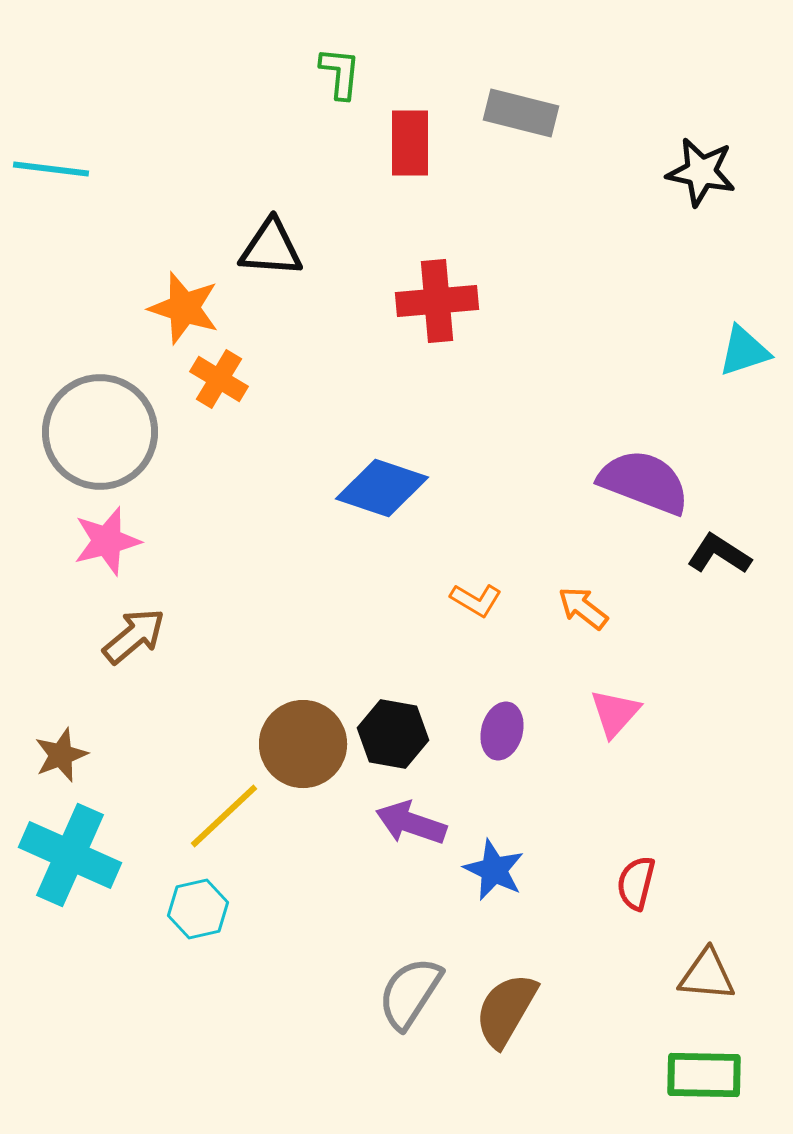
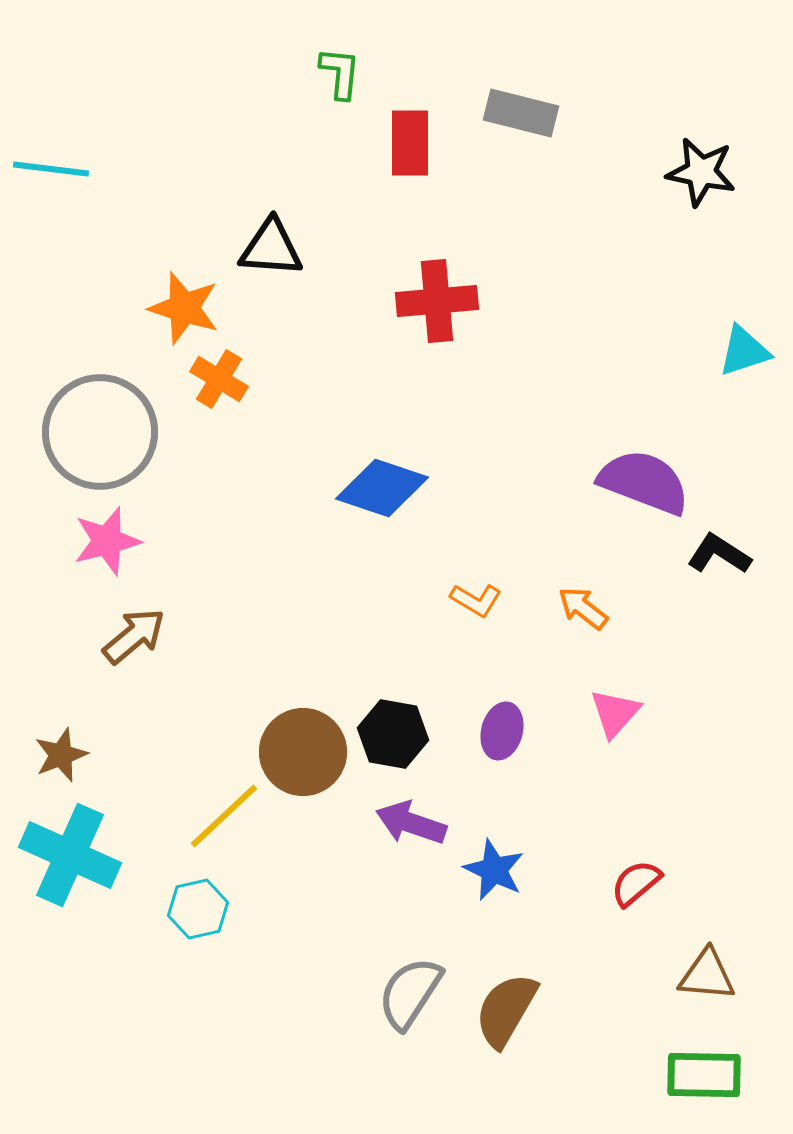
brown circle: moved 8 px down
red semicircle: rotated 36 degrees clockwise
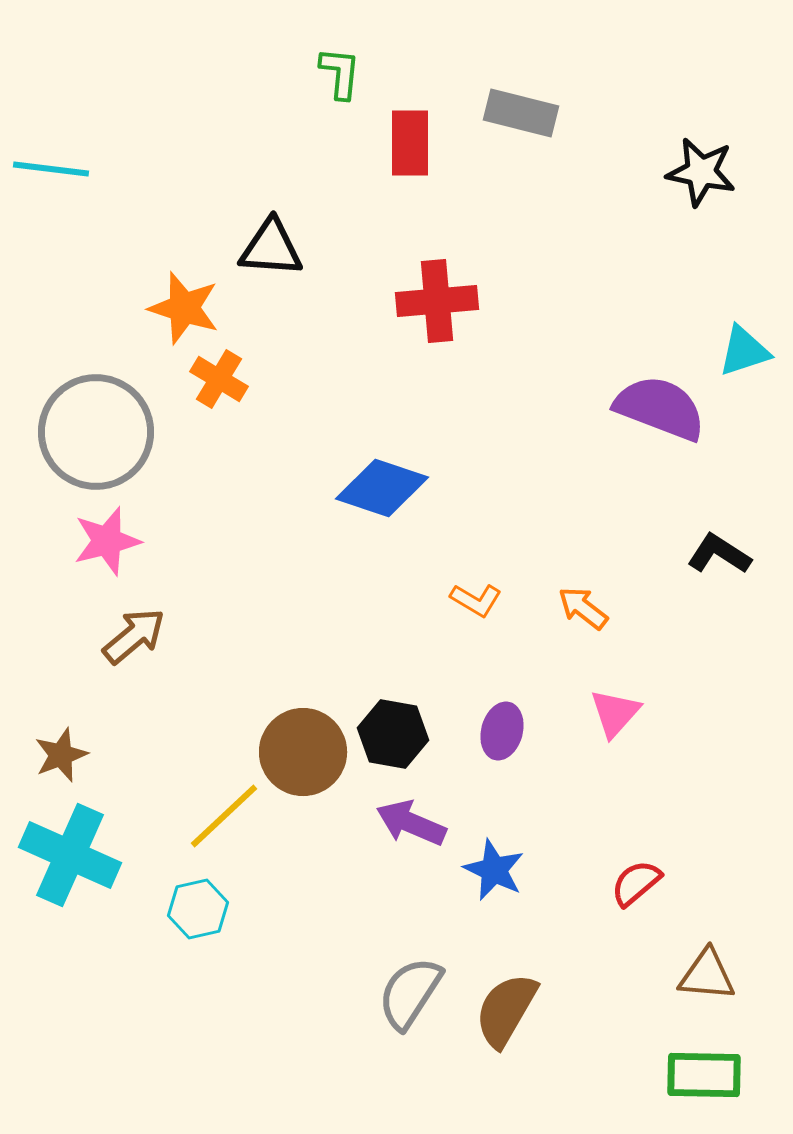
gray circle: moved 4 px left
purple semicircle: moved 16 px right, 74 px up
purple arrow: rotated 4 degrees clockwise
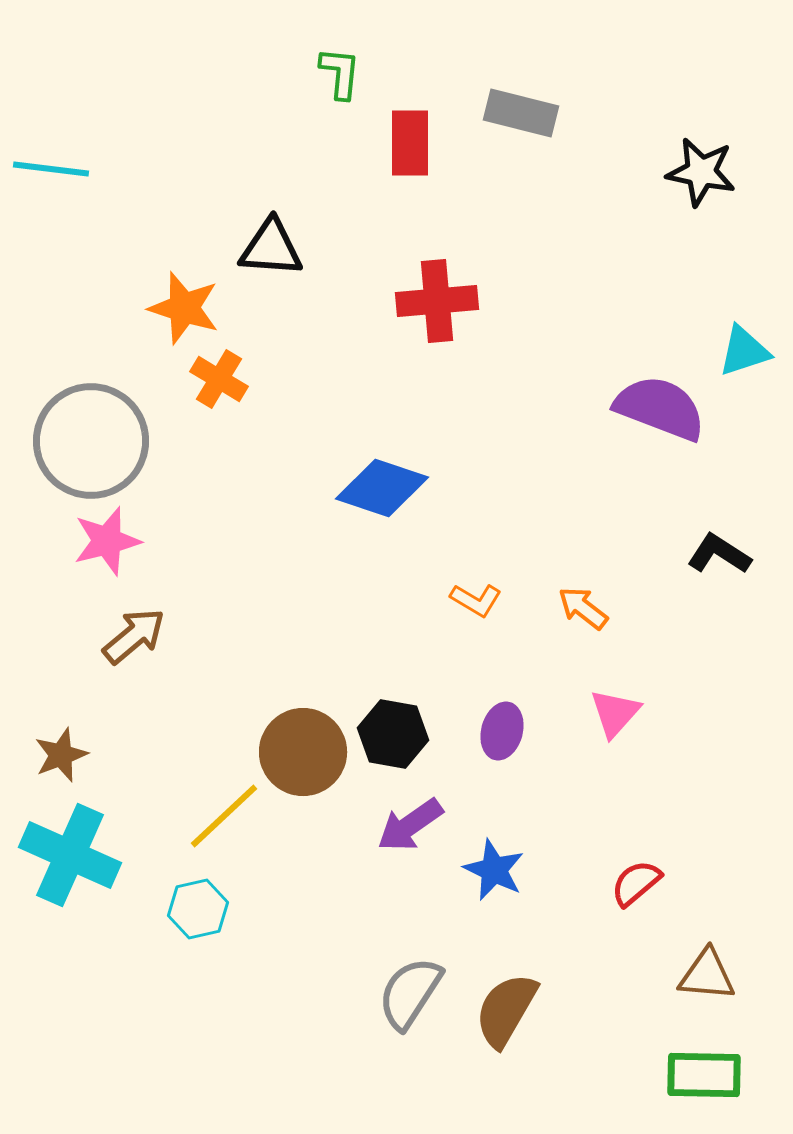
gray circle: moved 5 px left, 9 px down
purple arrow: moved 1 px left, 2 px down; rotated 58 degrees counterclockwise
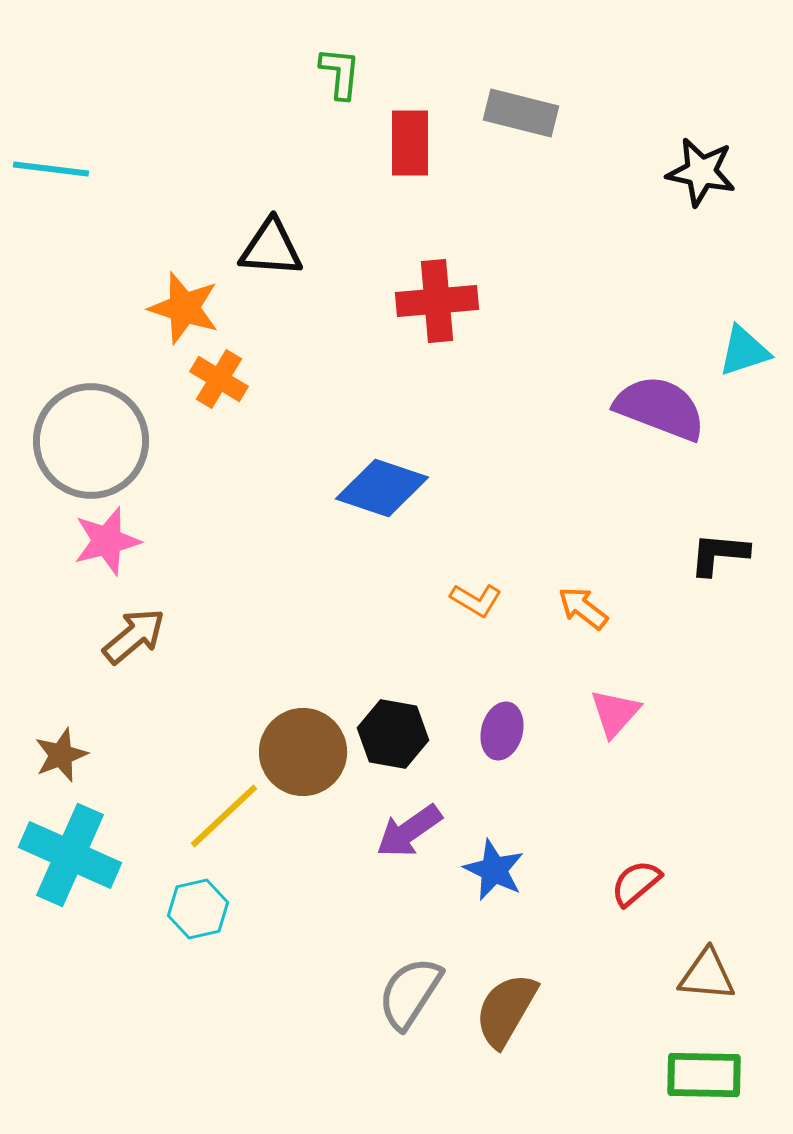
black L-shape: rotated 28 degrees counterclockwise
purple arrow: moved 1 px left, 6 px down
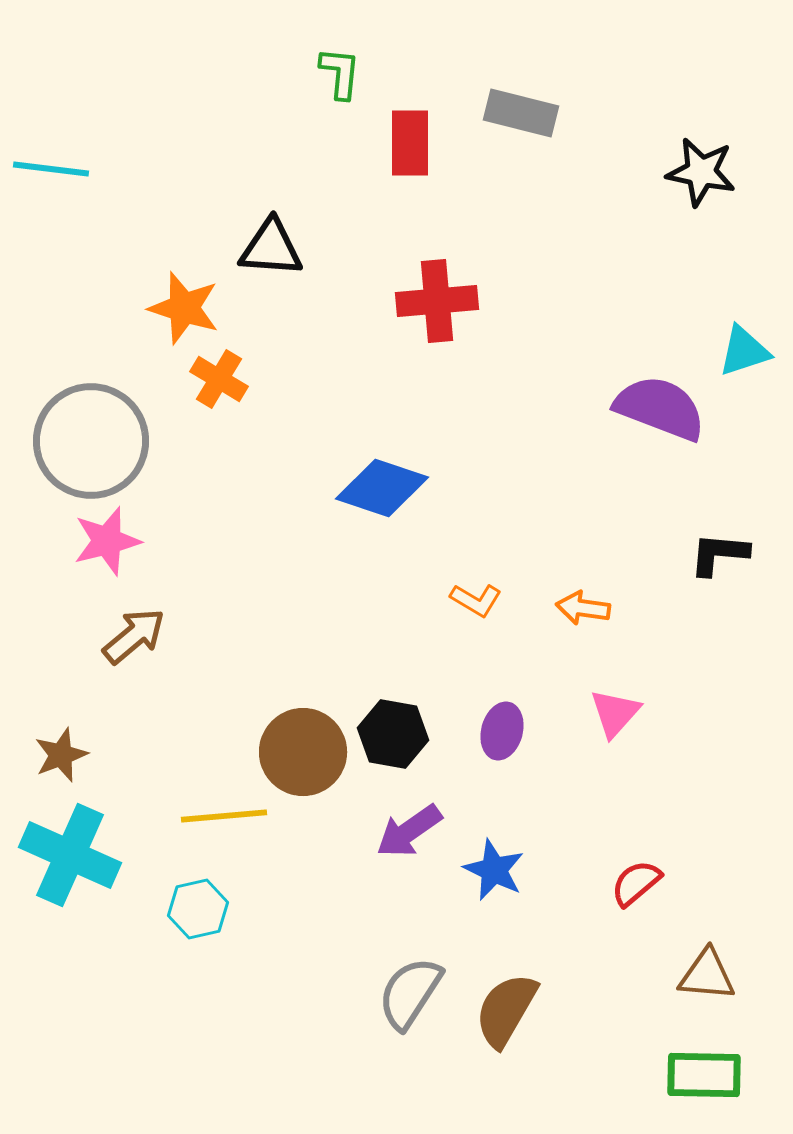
orange arrow: rotated 30 degrees counterclockwise
yellow line: rotated 38 degrees clockwise
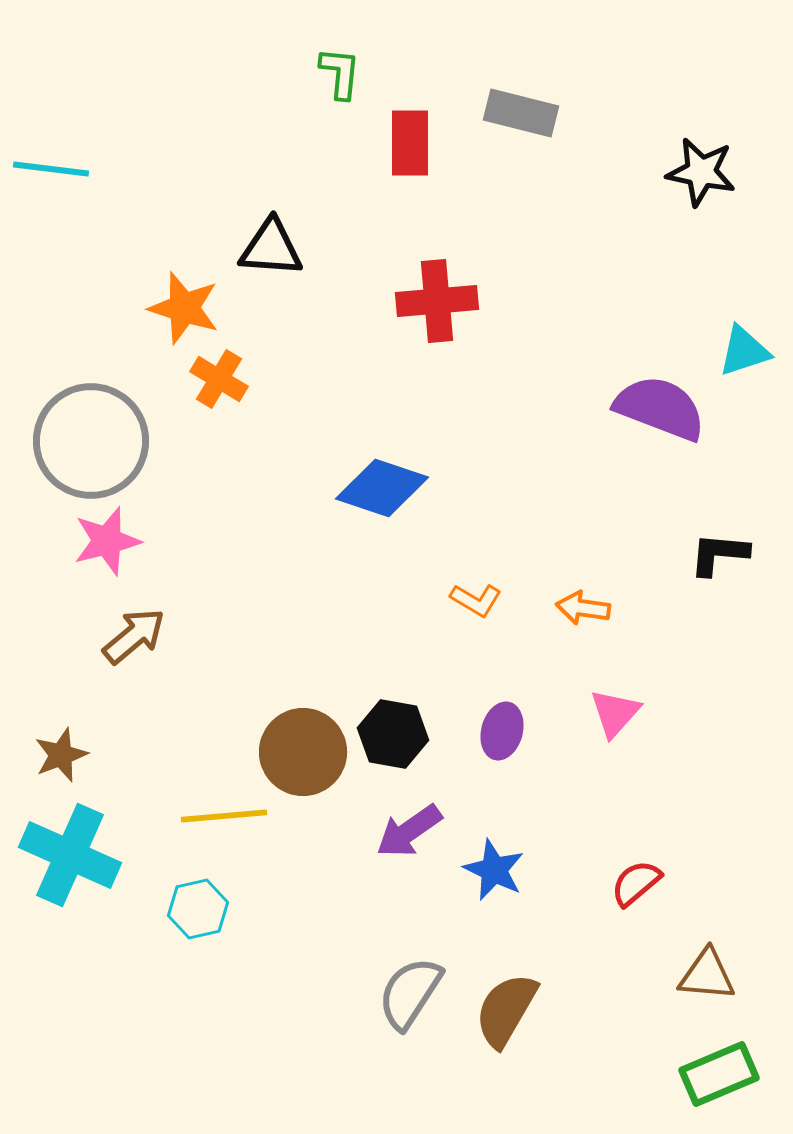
green rectangle: moved 15 px right, 1 px up; rotated 24 degrees counterclockwise
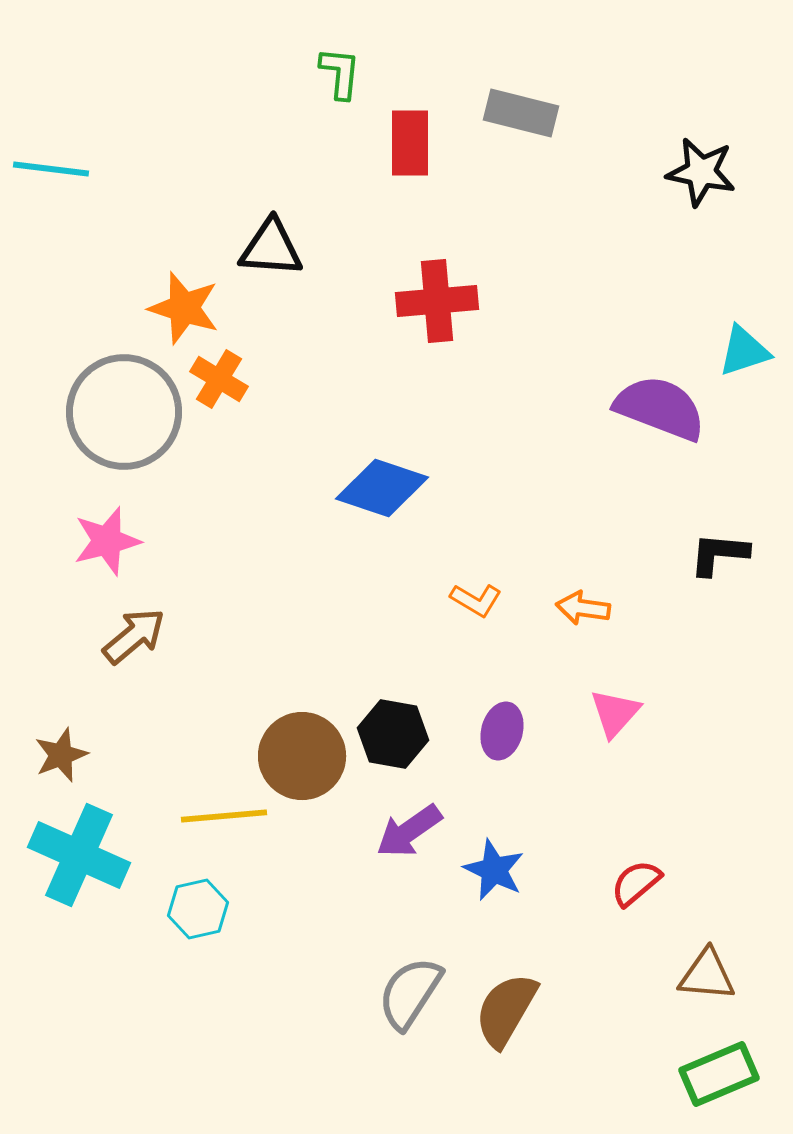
gray circle: moved 33 px right, 29 px up
brown circle: moved 1 px left, 4 px down
cyan cross: moved 9 px right
